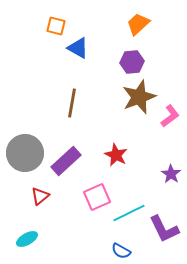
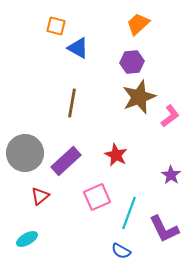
purple star: moved 1 px down
cyan line: rotated 44 degrees counterclockwise
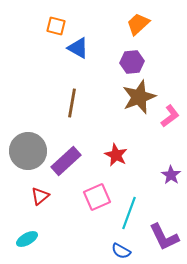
gray circle: moved 3 px right, 2 px up
purple L-shape: moved 8 px down
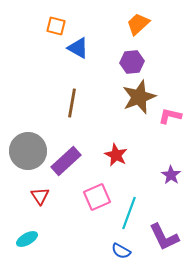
pink L-shape: rotated 130 degrees counterclockwise
red triangle: rotated 24 degrees counterclockwise
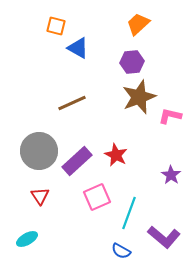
brown line: rotated 56 degrees clockwise
gray circle: moved 11 px right
purple rectangle: moved 11 px right
purple L-shape: rotated 24 degrees counterclockwise
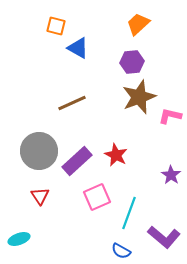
cyan ellipse: moved 8 px left; rotated 10 degrees clockwise
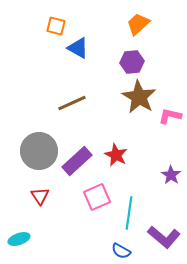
brown star: rotated 20 degrees counterclockwise
cyan line: rotated 12 degrees counterclockwise
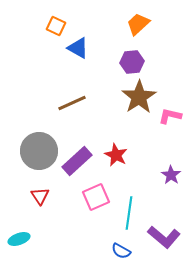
orange square: rotated 12 degrees clockwise
brown star: rotated 8 degrees clockwise
pink square: moved 1 px left
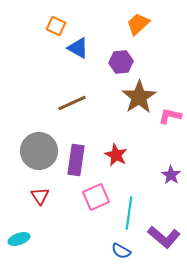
purple hexagon: moved 11 px left
purple rectangle: moved 1 px left, 1 px up; rotated 40 degrees counterclockwise
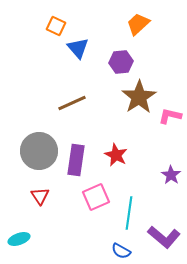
blue triangle: rotated 20 degrees clockwise
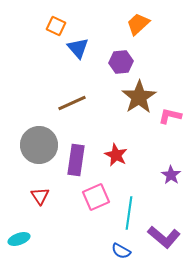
gray circle: moved 6 px up
